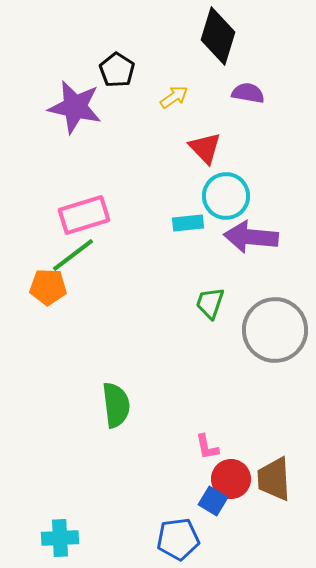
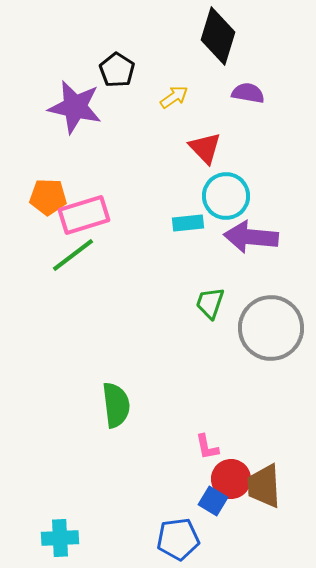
orange pentagon: moved 90 px up
gray circle: moved 4 px left, 2 px up
brown trapezoid: moved 10 px left, 7 px down
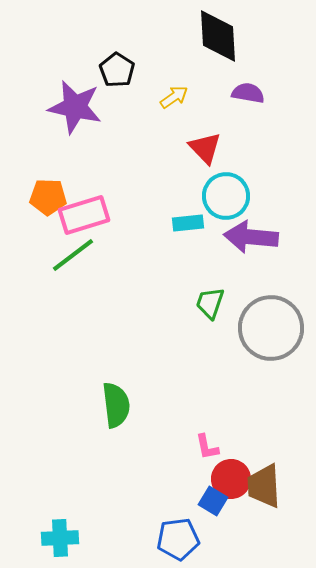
black diamond: rotated 20 degrees counterclockwise
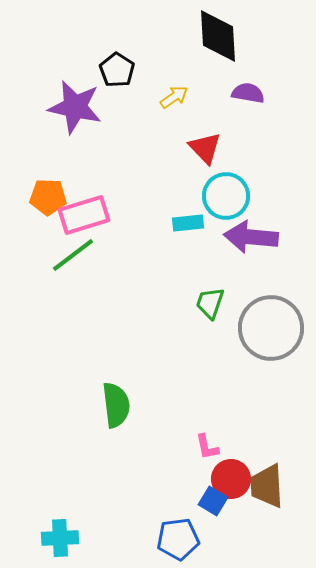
brown trapezoid: moved 3 px right
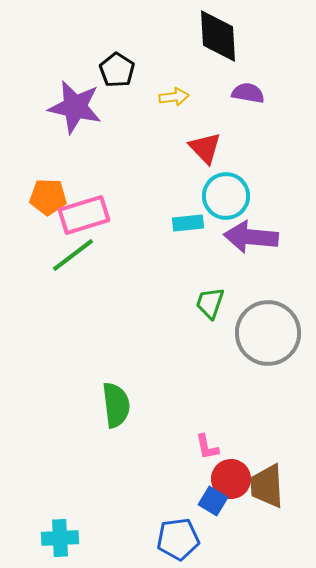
yellow arrow: rotated 28 degrees clockwise
gray circle: moved 3 px left, 5 px down
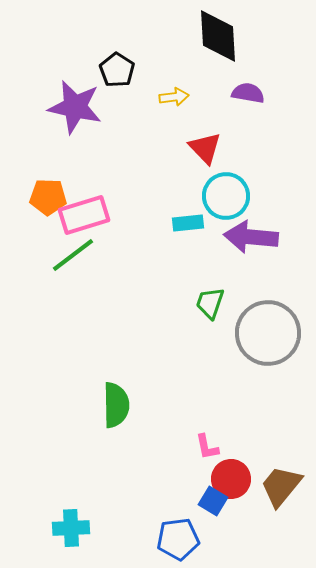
green semicircle: rotated 6 degrees clockwise
brown trapezoid: moved 14 px right; rotated 42 degrees clockwise
cyan cross: moved 11 px right, 10 px up
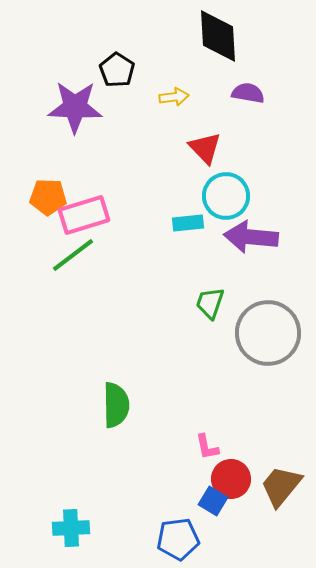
purple star: rotated 10 degrees counterclockwise
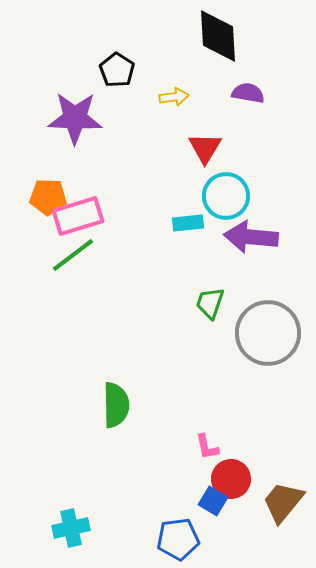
purple star: moved 11 px down
red triangle: rotated 15 degrees clockwise
pink rectangle: moved 6 px left, 1 px down
brown trapezoid: moved 2 px right, 16 px down
cyan cross: rotated 9 degrees counterclockwise
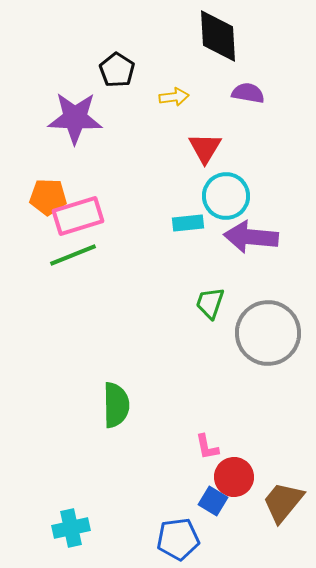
green line: rotated 15 degrees clockwise
red circle: moved 3 px right, 2 px up
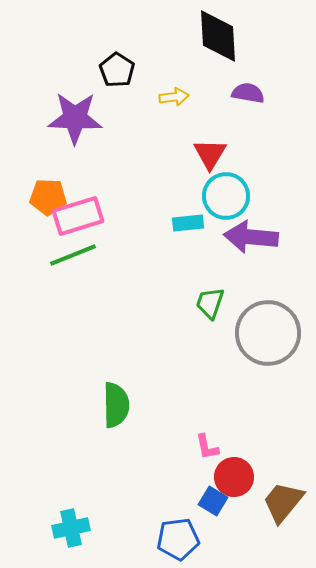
red triangle: moved 5 px right, 6 px down
